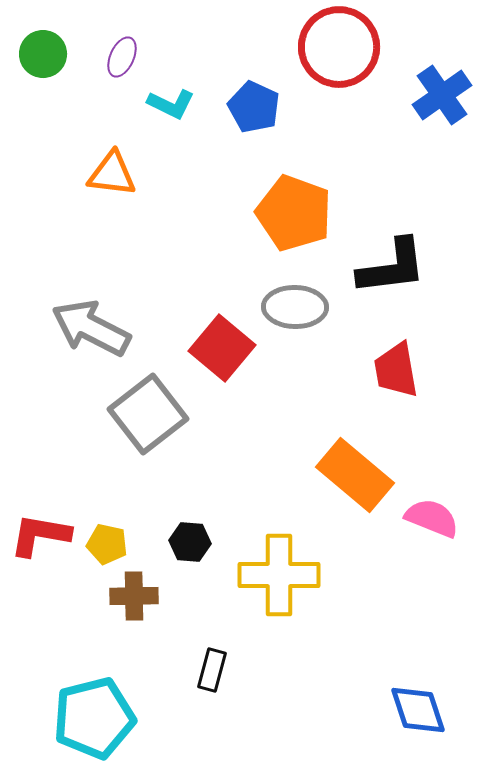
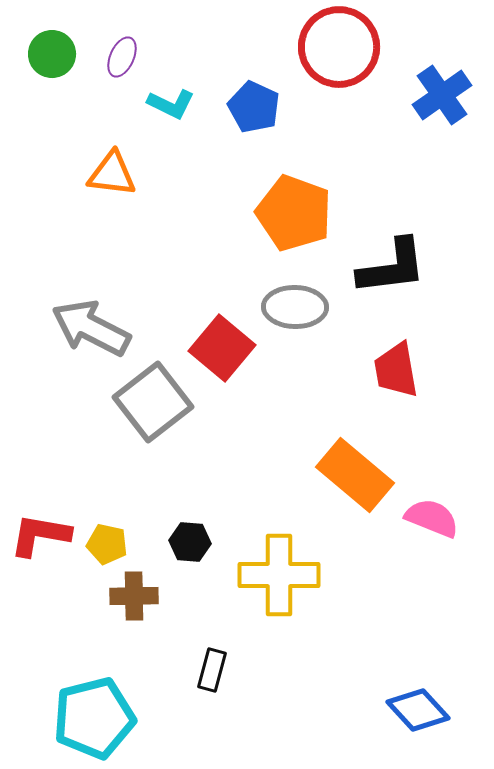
green circle: moved 9 px right
gray square: moved 5 px right, 12 px up
blue diamond: rotated 24 degrees counterclockwise
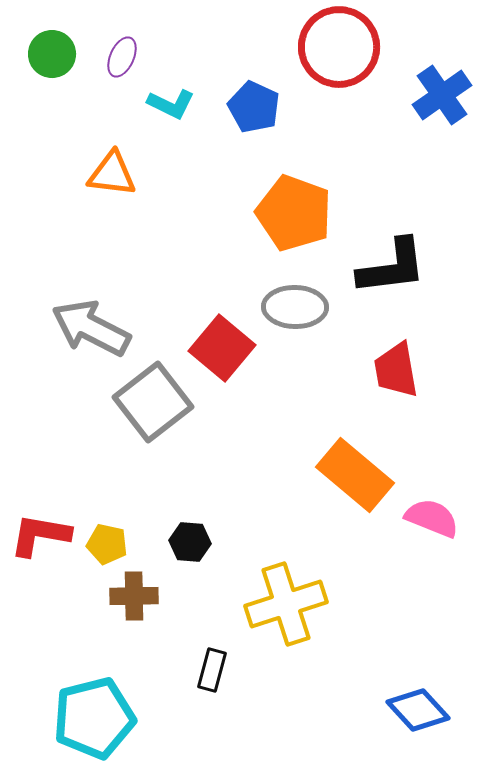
yellow cross: moved 7 px right, 29 px down; rotated 18 degrees counterclockwise
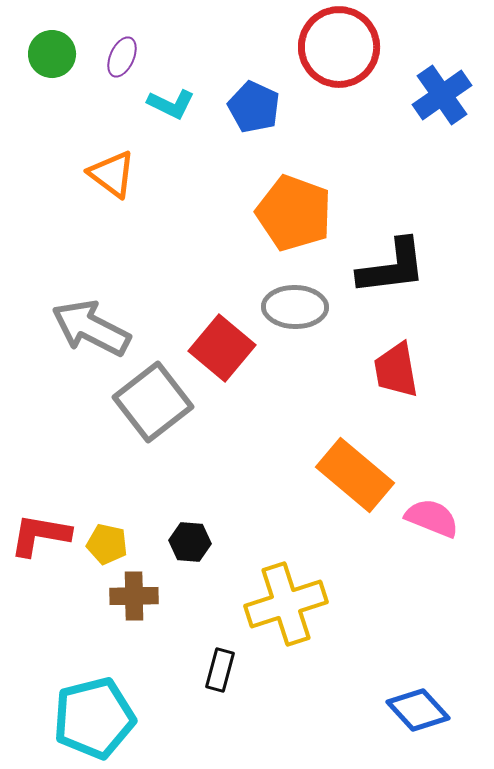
orange triangle: rotated 30 degrees clockwise
black rectangle: moved 8 px right
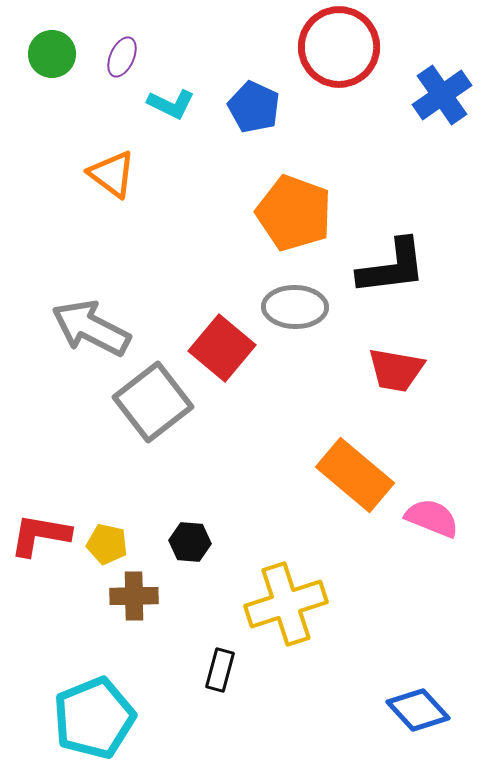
red trapezoid: rotated 70 degrees counterclockwise
cyan pentagon: rotated 8 degrees counterclockwise
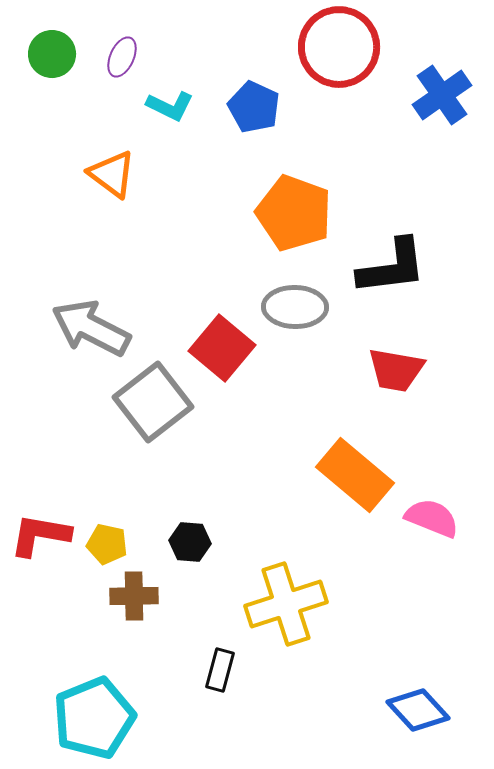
cyan L-shape: moved 1 px left, 2 px down
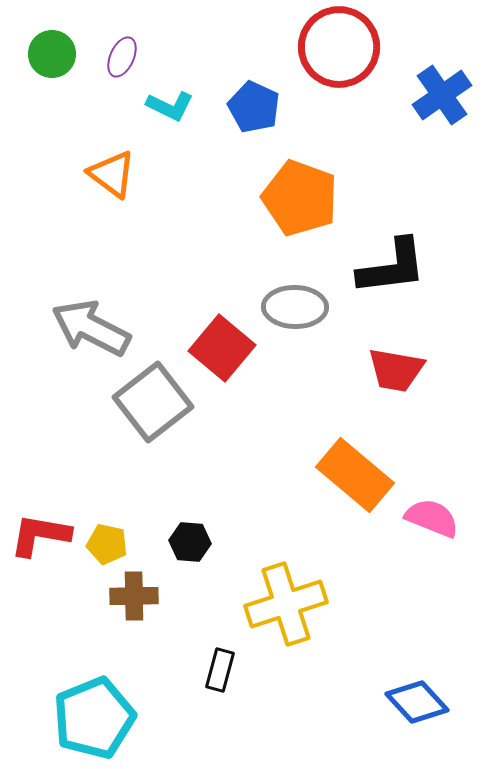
orange pentagon: moved 6 px right, 15 px up
blue diamond: moved 1 px left, 8 px up
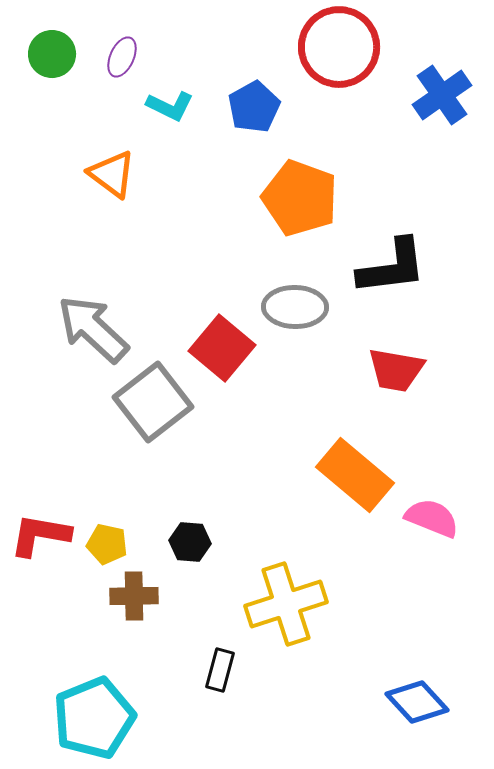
blue pentagon: rotated 18 degrees clockwise
gray arrow: moved 2 px right, 1 px down; rotated 16 degrees clockwise
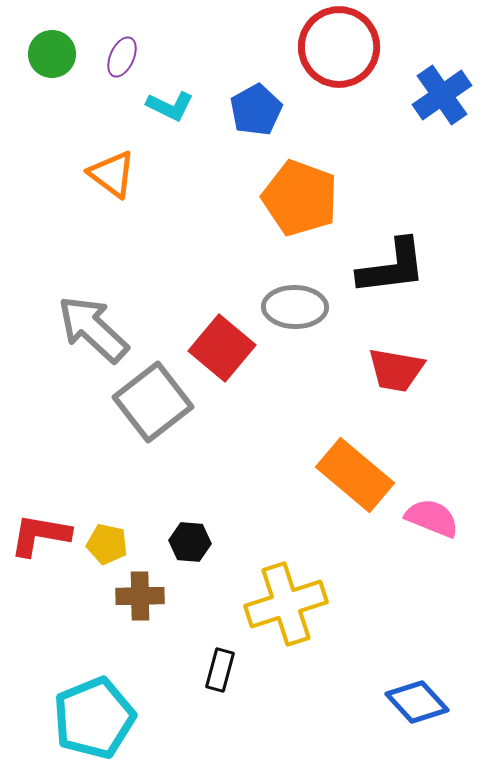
blue pentagon: moved 2 px right, 3 px down
brown cross: moved 6 px right
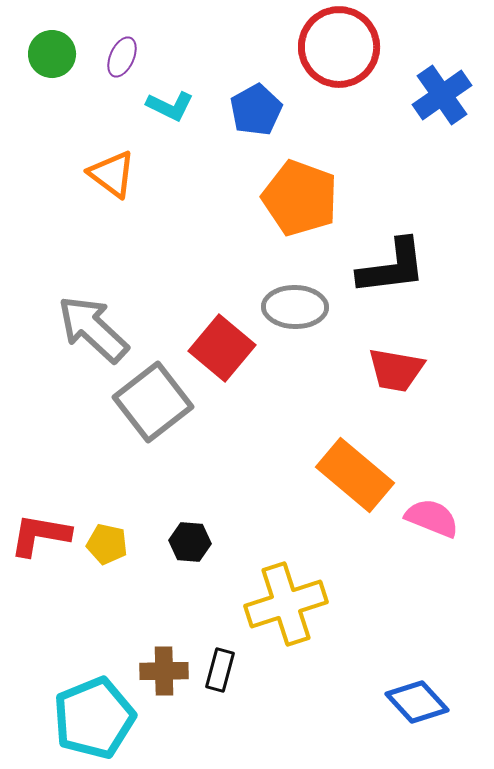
brown cross: moved 24 px right, 75 px down
